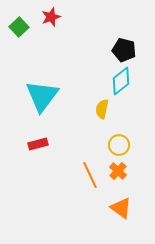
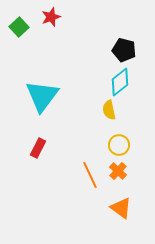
cyan diamond: moved 1 px left, 1 px down
yellow semicircle: moved 7 px right, 1 px down; rotated 24 degrees counterclockwise
red rectangle: moved 4 px down; rotated 48 degrees counterclockwise
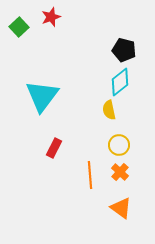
red rectangle: moved 16 px right
orange cross: moved 2 px right, 1 px down
orange line: rotated 20 degrees clockwise
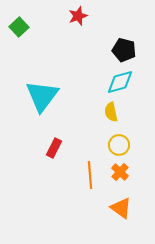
red star: moved 27 px right, 1 px up
cyan diamond: rotated 24 degrees clockwise
yellow semicircle: moved 2 px right, 2 px down
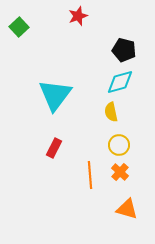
cyan triangle: moved 13 px right, 1 px up
orange triangle: moved 6 px right, 1 px down; rotated 20 degrees counterclockwise
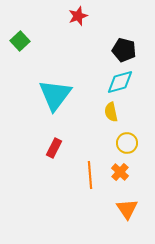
green square: moved 1 px right, 14 px down
yellow circle: moved 8 px right, 2 px up
orange triangle: rotated 40 degrees clockwise
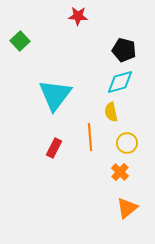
red star: rotated 24 degrees clockwise
orange line: moved 38 px up
orange triangle: moved 1 px up; rotated 25 degrees clockwise
